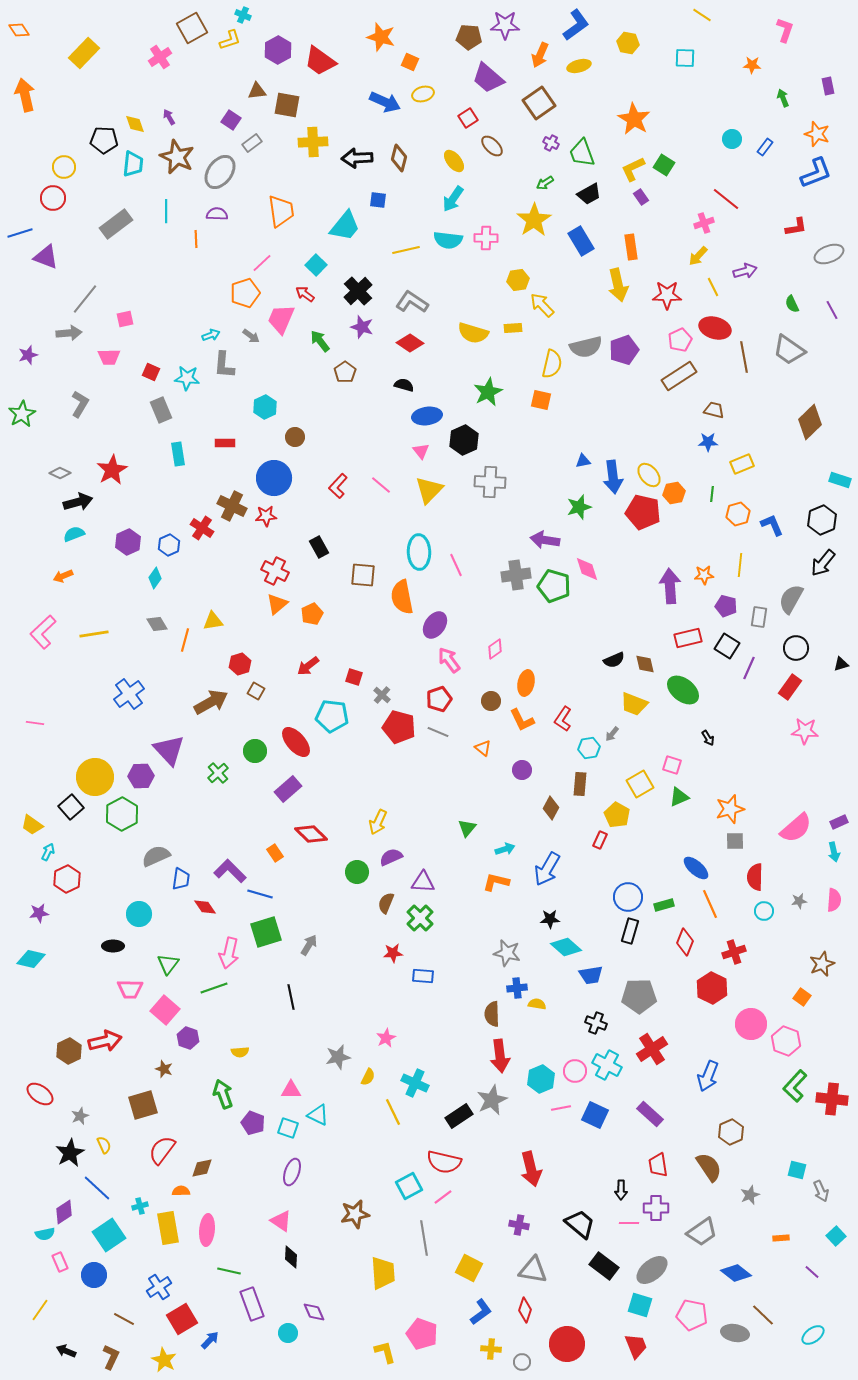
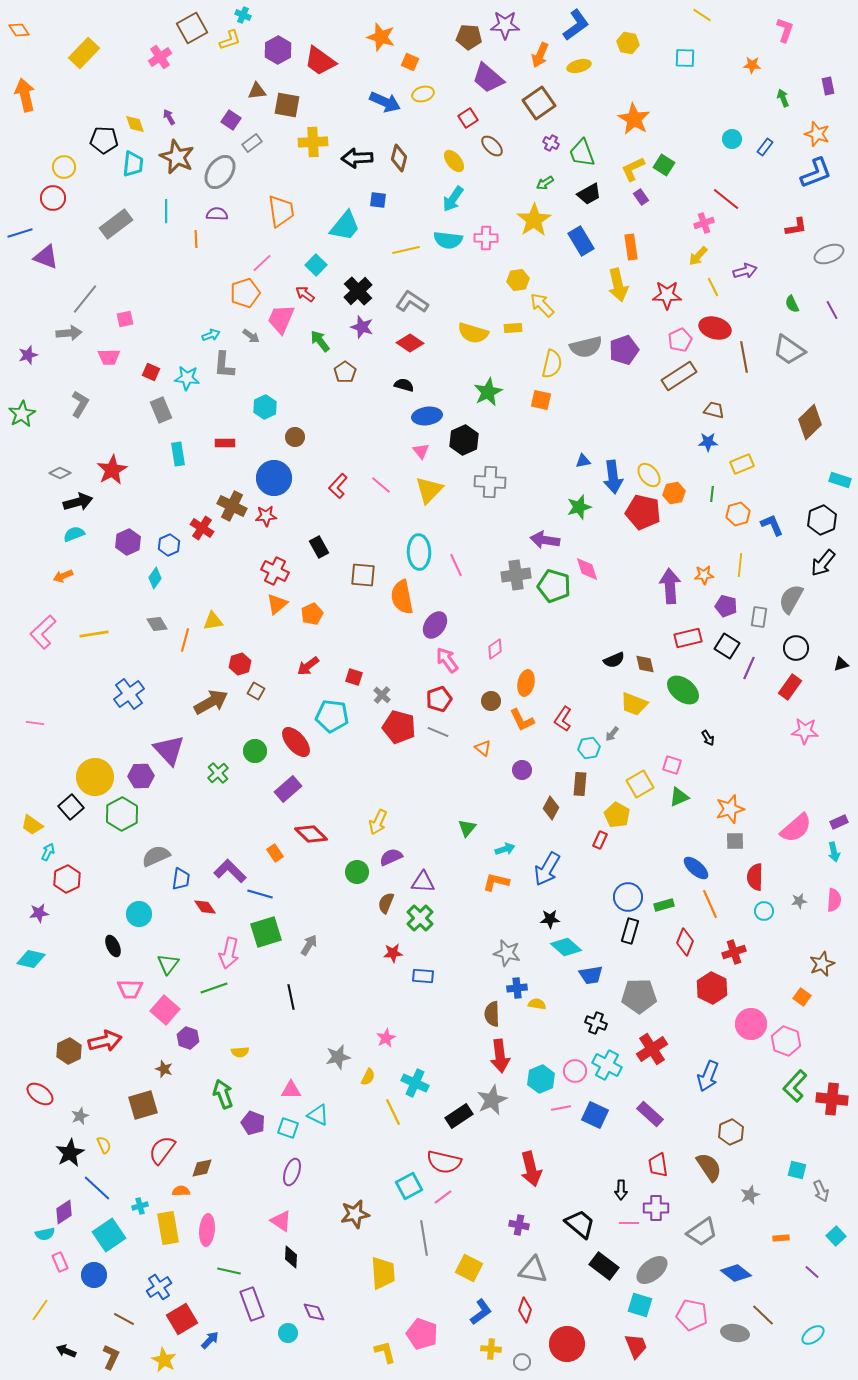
pink arrow at (449, 660): moved 2 px left
black ellipse at (113, 946): rotated 65 degrees clockwise
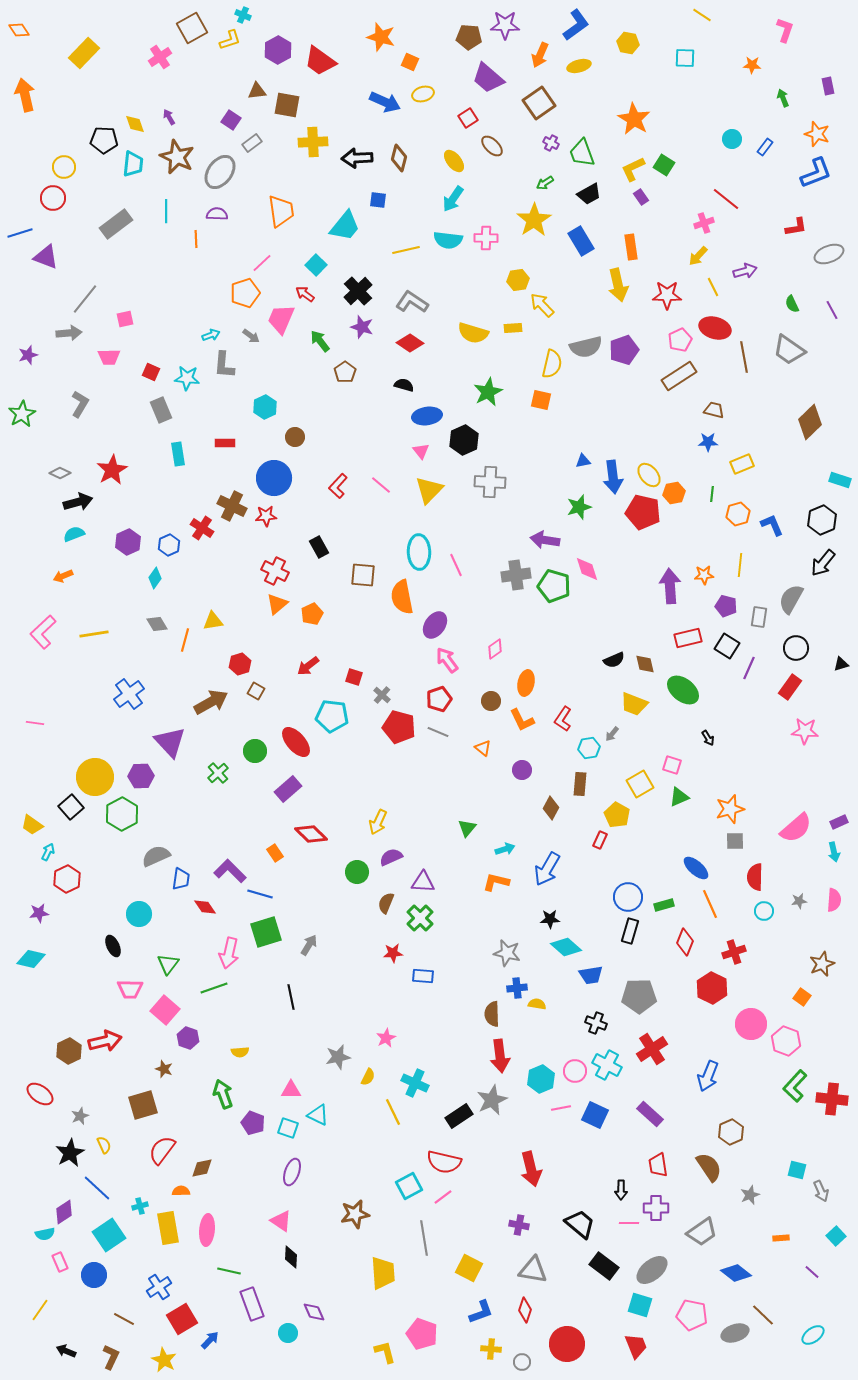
purple triangle at (169, 750): moved 1 px right, 8 px up
blue L-shape at (481, 1312): rotated 16 degrees clockwise
gray ellipse at (735, 1333): rotated 28 degrees counterclockwise
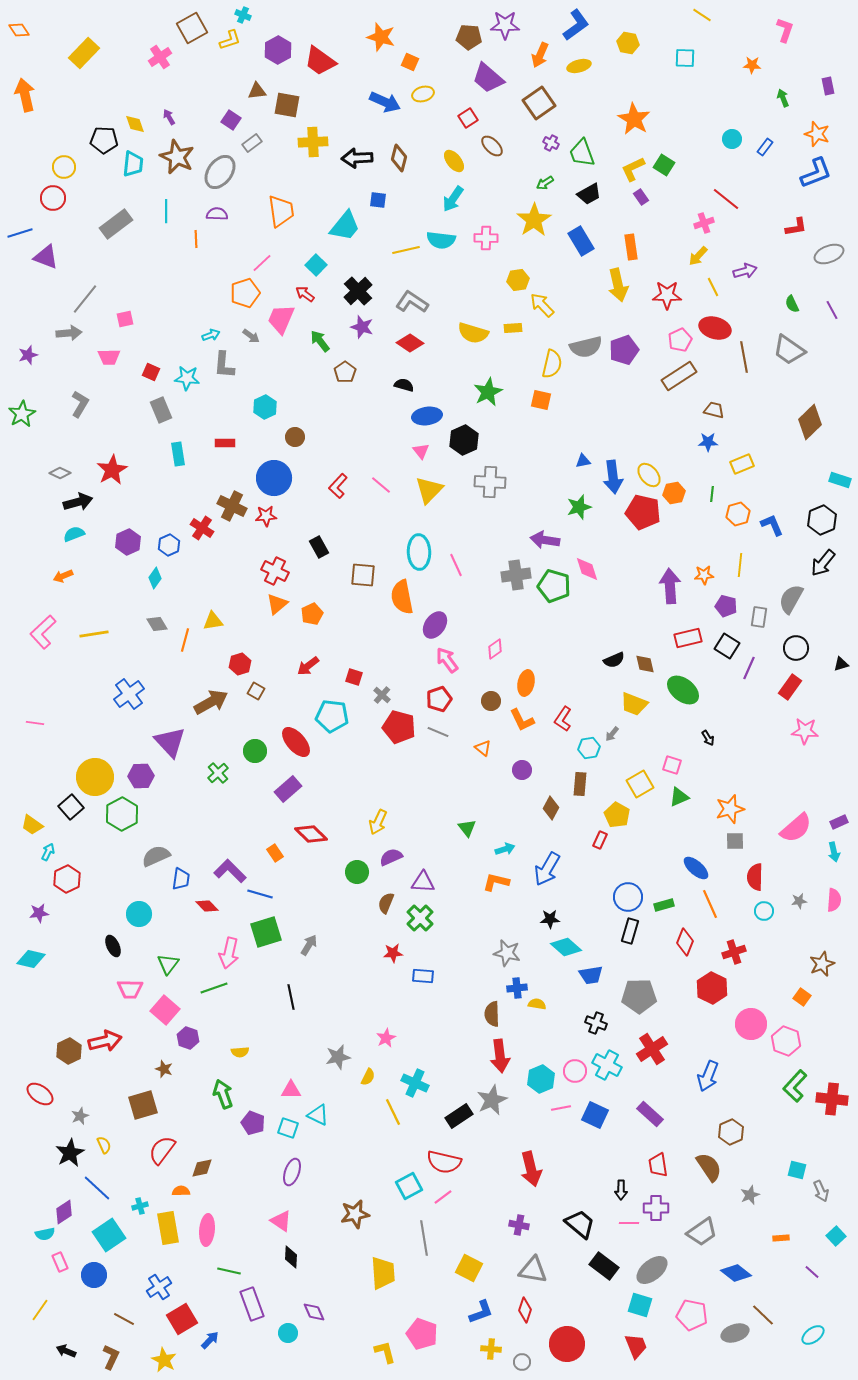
cyan semicircle at (448, 240): moved 7 px left
green triangle at (467, 828): rotated 18 degrees counterclockwise
red diamond at (205, 907): moved 2 px right, 1 px up; rotated 10 degrees counterclockwise
